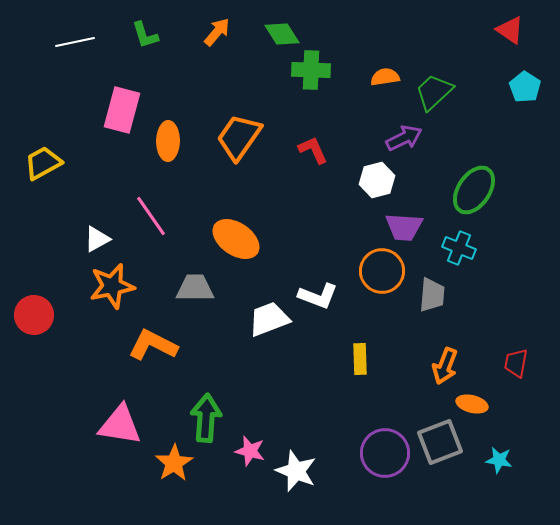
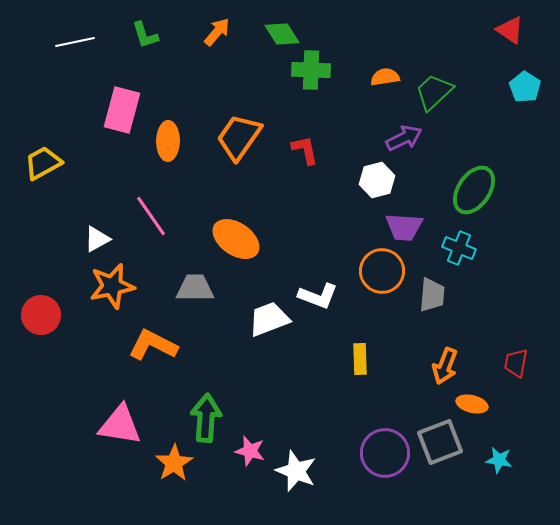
red L-shape at (313, 150): moved 8 px left; rotated 12 degrees clockwise
red circle at (34, 315): moved 7 px right
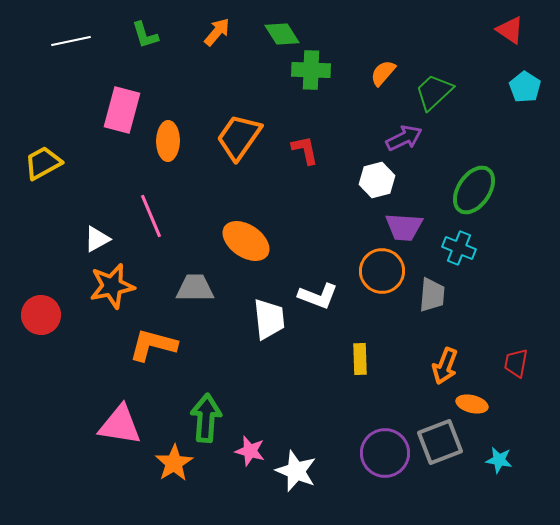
white line at (75, 42): moved 4 px left, 1 px up
orange semicircle at (385, 77): moved 2 px left, 4 px up; rotated 40 degrees counterclockwise
pink line at (151, 216): rotated 12 degrees clockwise
orange ellipse at (236, 239): moved 10 px right, 2 px down
white trapezoid at (269, 319): rotated 105 degrees clockwise
orange L-shape at (153, 345): rotated 12 degrees counterclockwise
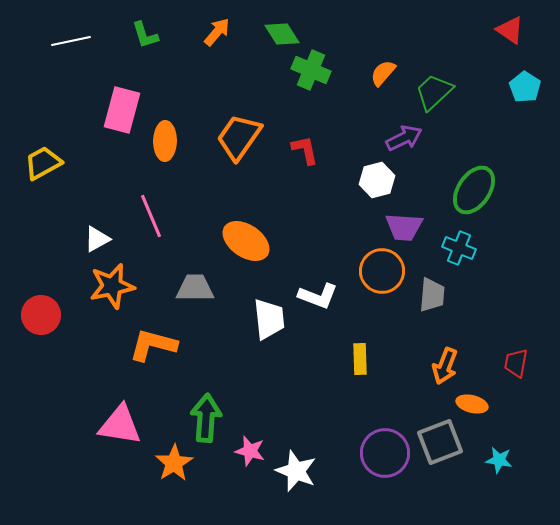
green cross at (311, 70): rotated 21 degrees clockwise
orange ellipse at (168, 141): moved 3 px left
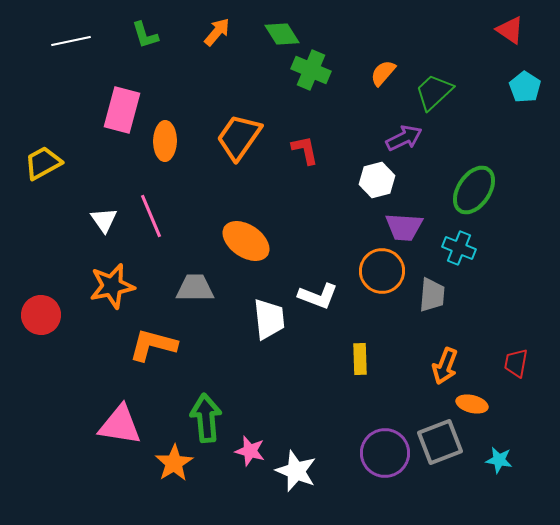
white triangle at (97, 239): moved 7 px right, 19 px up; rotated 36 degrees counterclockwise
green arrow at (206, 418): rotated 9 degrees counterclockwise
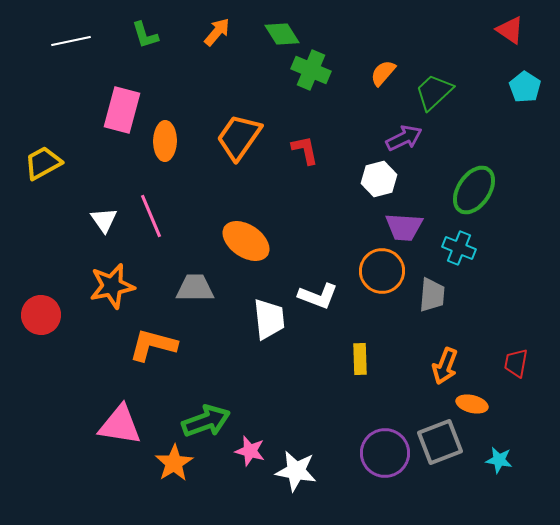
white hexagon at (377, 180): moved 2 px right, 1 px up
green arrow at (206, 418): moved 3 px down; rotated 75 degrees clockwise
white star at (296, 471): rotated 12 degrees counterclockwise
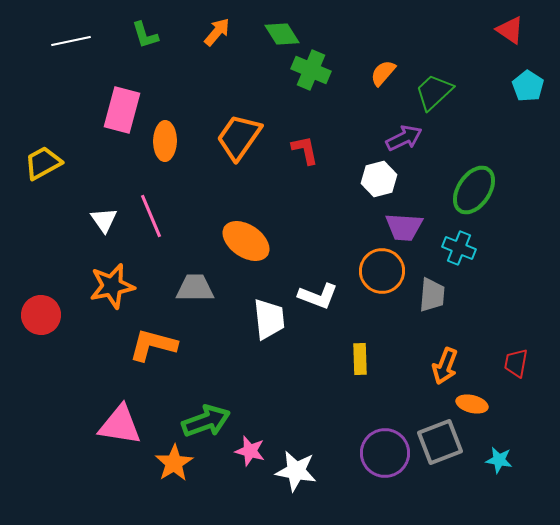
cyan pentagon at (525, 87): moved 3 px right, 1 px up
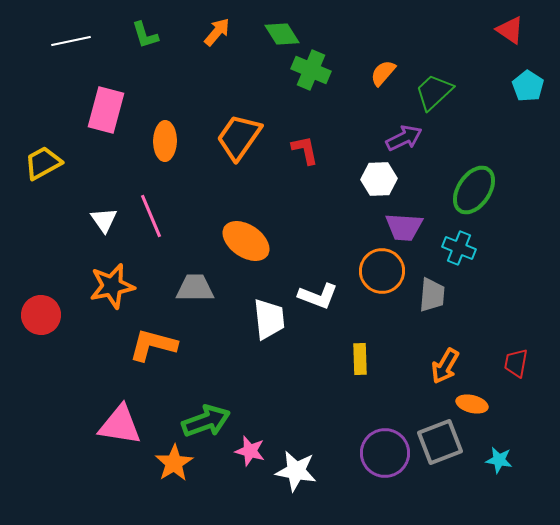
pink rectangle at (122, 110): moved 16 px left
white hexagon at (379, 179): rotated 12 degrees clockwise
orange arrow at (445, 366): rotated 9 degrees clockwise
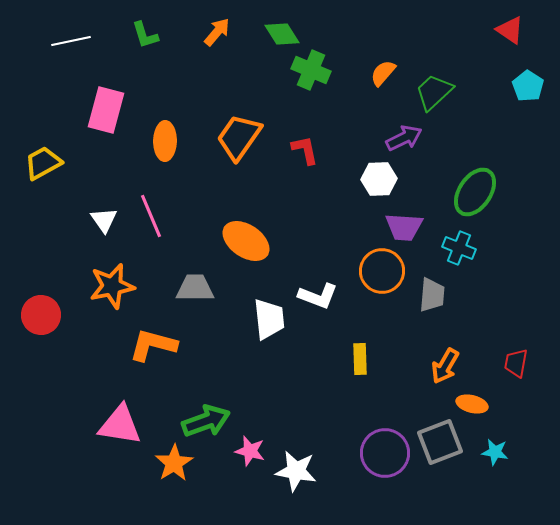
green ellipse at (474, 190): moved 1 px right, 2 px down
cyan star at (499, 460): moved 4 px left, 8 px up
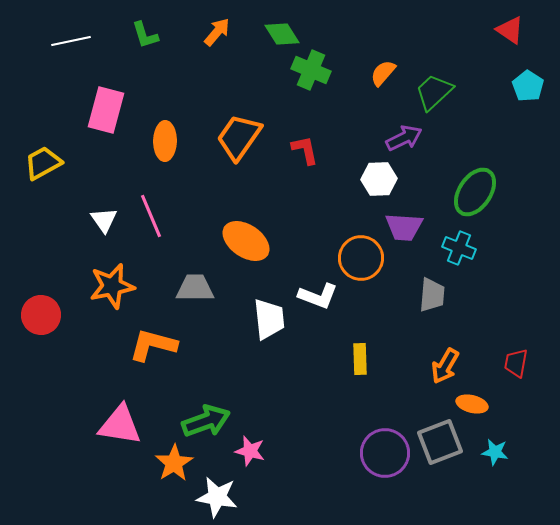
orange circle at (382, 271): moved 21 px left, 13 px up
white star at (296, 471): moved 79 px left, 26 px down
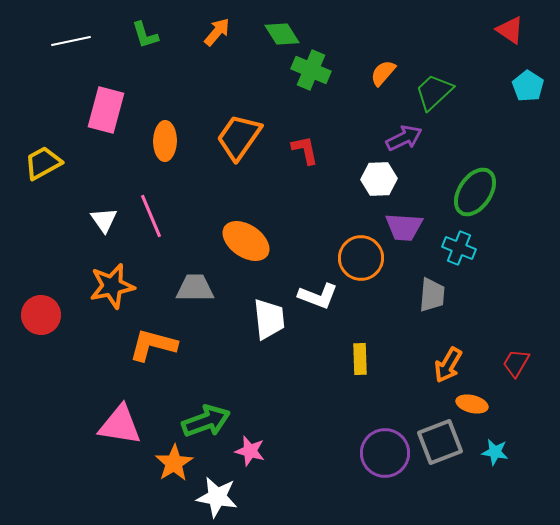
red trapezoid at (516, 363): rotated 20 degrees clockwise
orange arrow at (445, 366): moved 3 px right, 1 px up
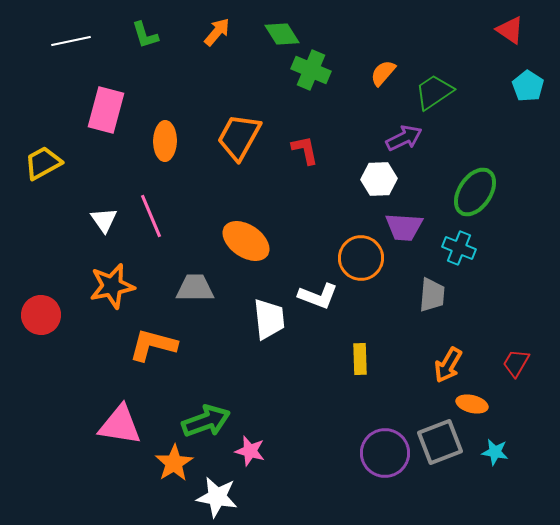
green trapezoid at (434, 92): rotated 9 degrees clockwise
orange trapezoid at (239, 137): rotated 6 degrees counterclockwise
